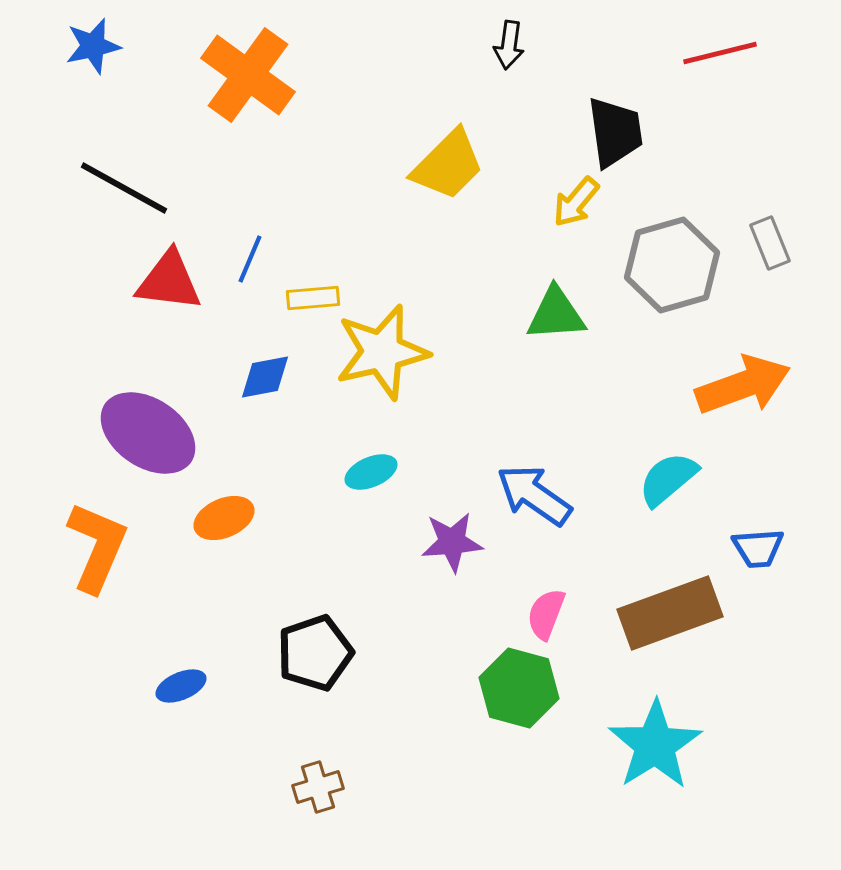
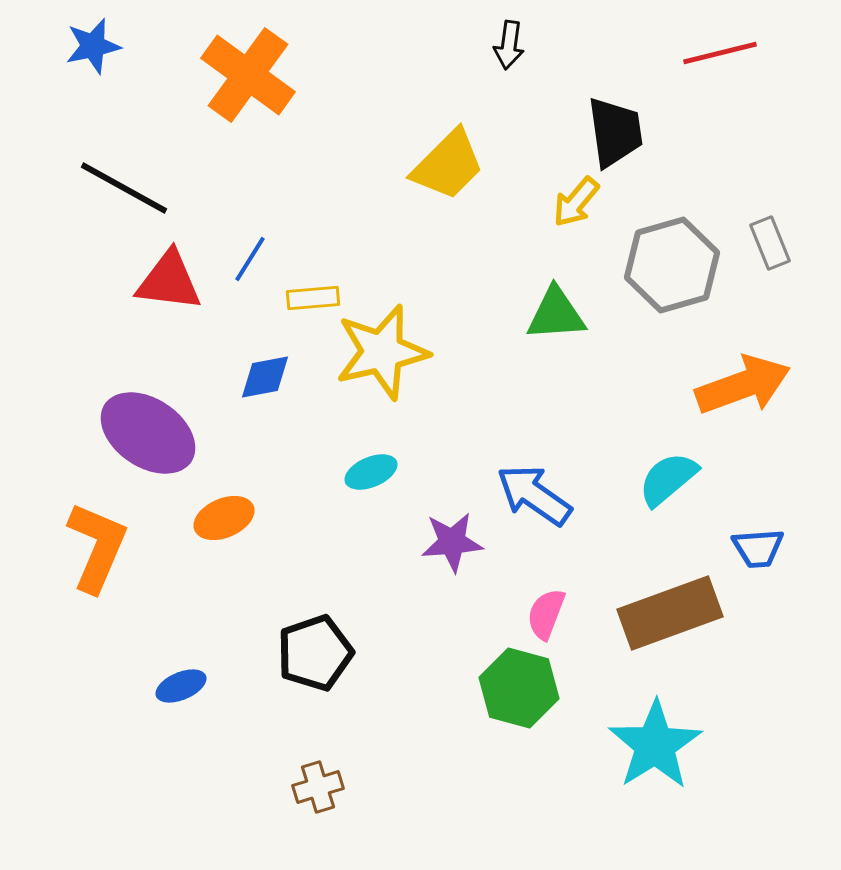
blue line: rotated 9 degrees clockwise
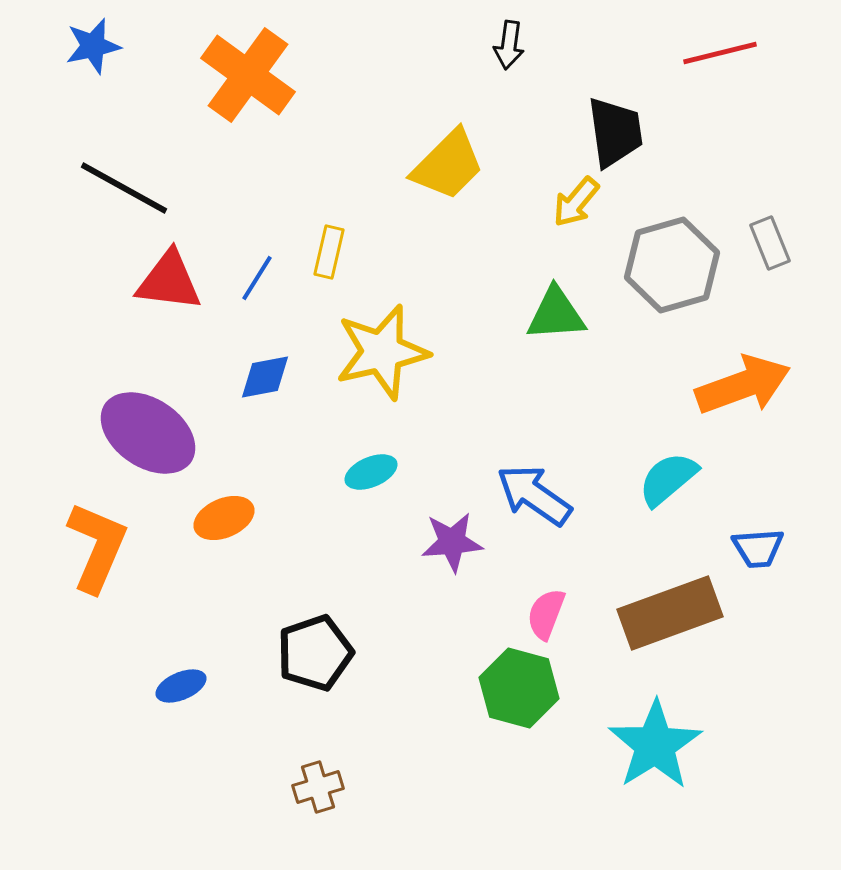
blue line: moved 7 px right, 19 px down
yellow rectangle: moved 16 px right, 46 px up; rotated 72 degrees counterclockwise
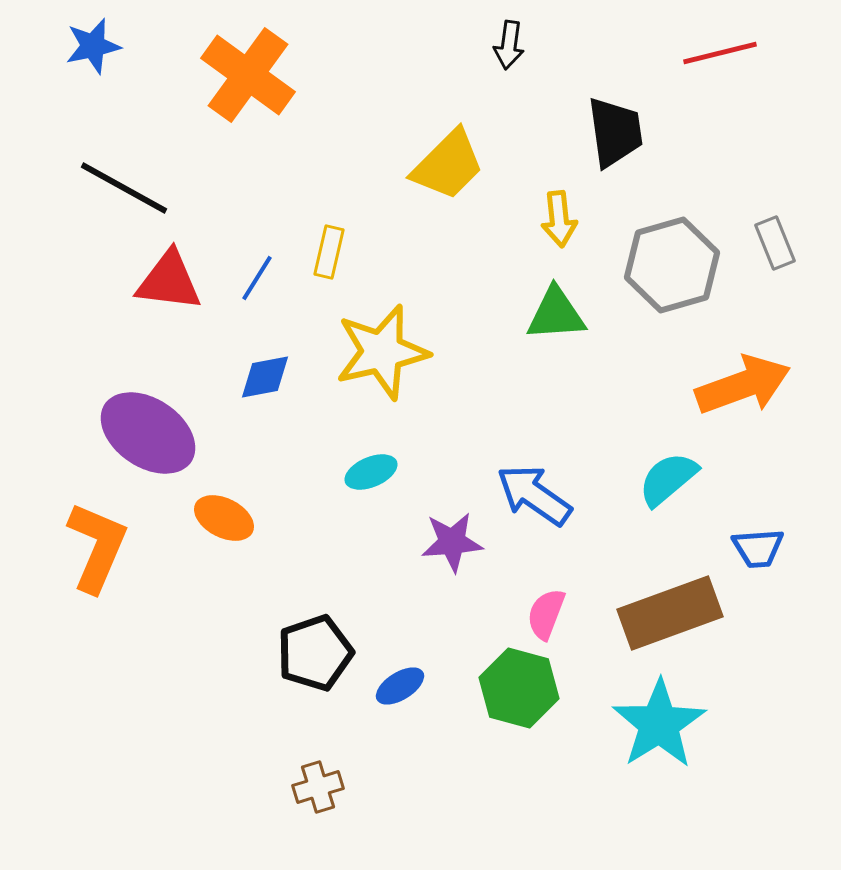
yellow arrow: moved 17 px left, 17 px down; rotated 46 degrees counterclockwise
gray rectangle: moved 5 px right
orange ellipse: rotated 50 degrees clockwise
blue ellipse: moved 219 px right; rotated 9 degrees counterclockwise
cyan star: moved 4 px right, 21 px up
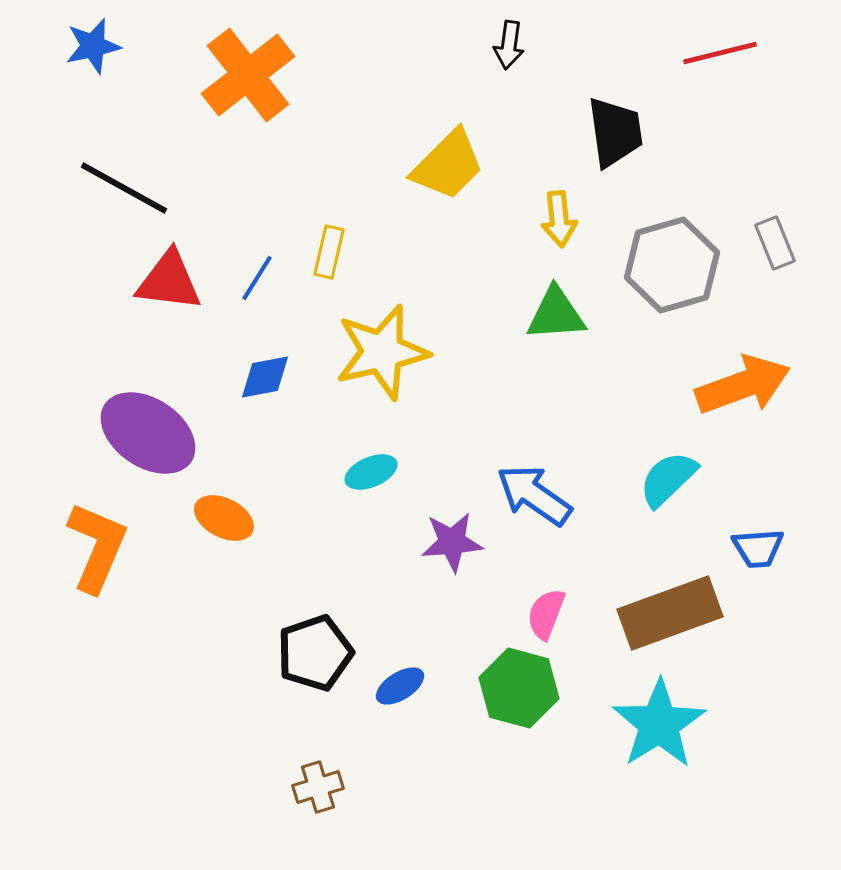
orange cross: rotated 16 degrees clockwise
cyan semicircle: rotated 4 degrees counterclockwise
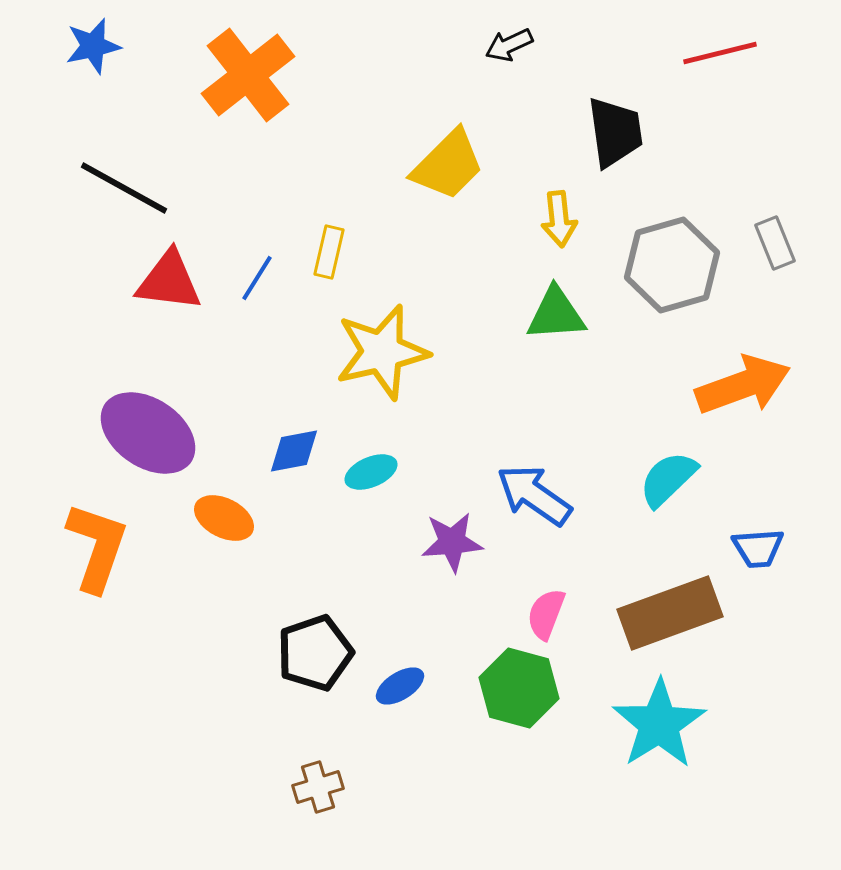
black arrow: rotated 57 degrees clockwise
blue diamond: moved 29 px right, 74 px down
orange L-shape: rotated 4 degrees counterclockwise
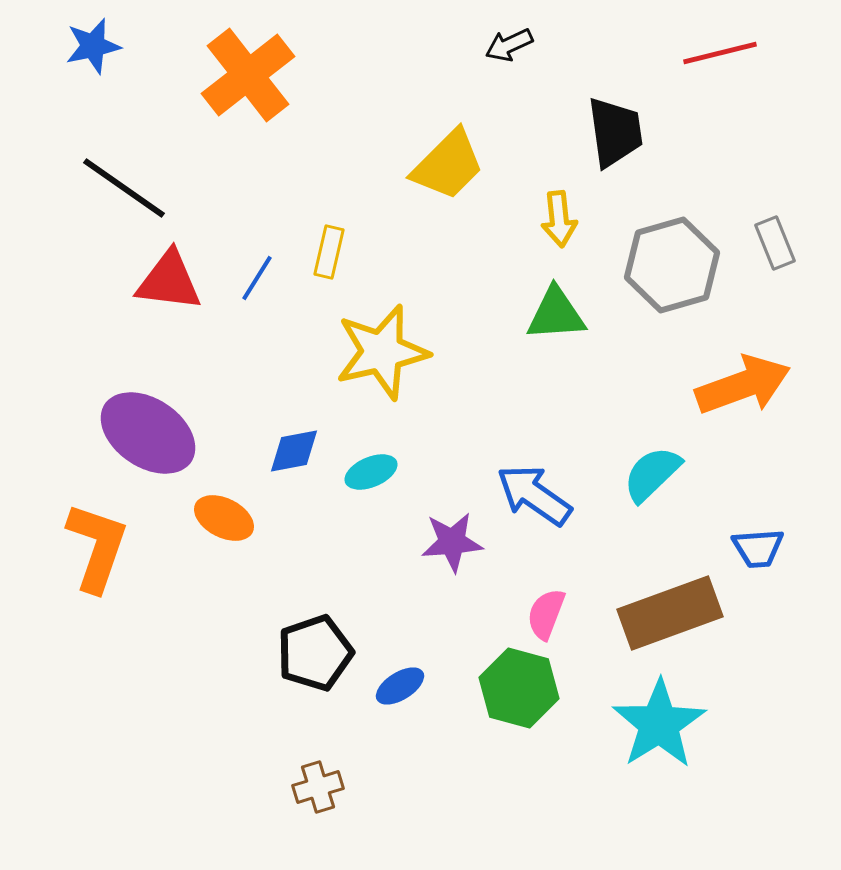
black line: rotated 6 degrees clockwise
cyan semicircle: moved 16 px left, 5 px up
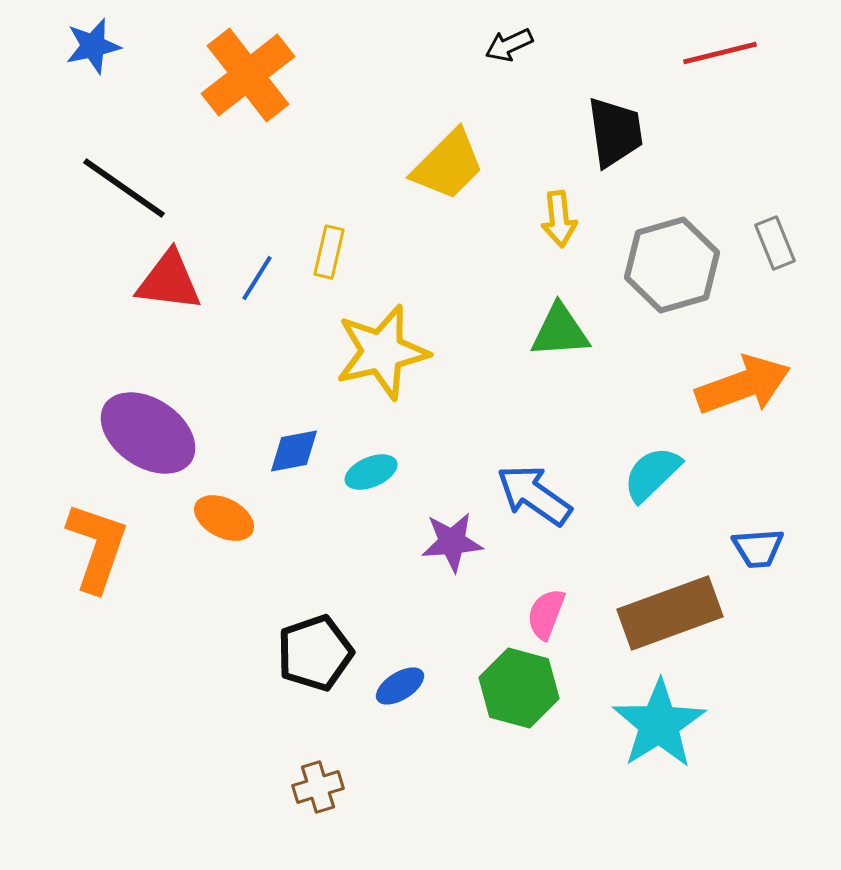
green triangle: moved 4 px right, 17 px down
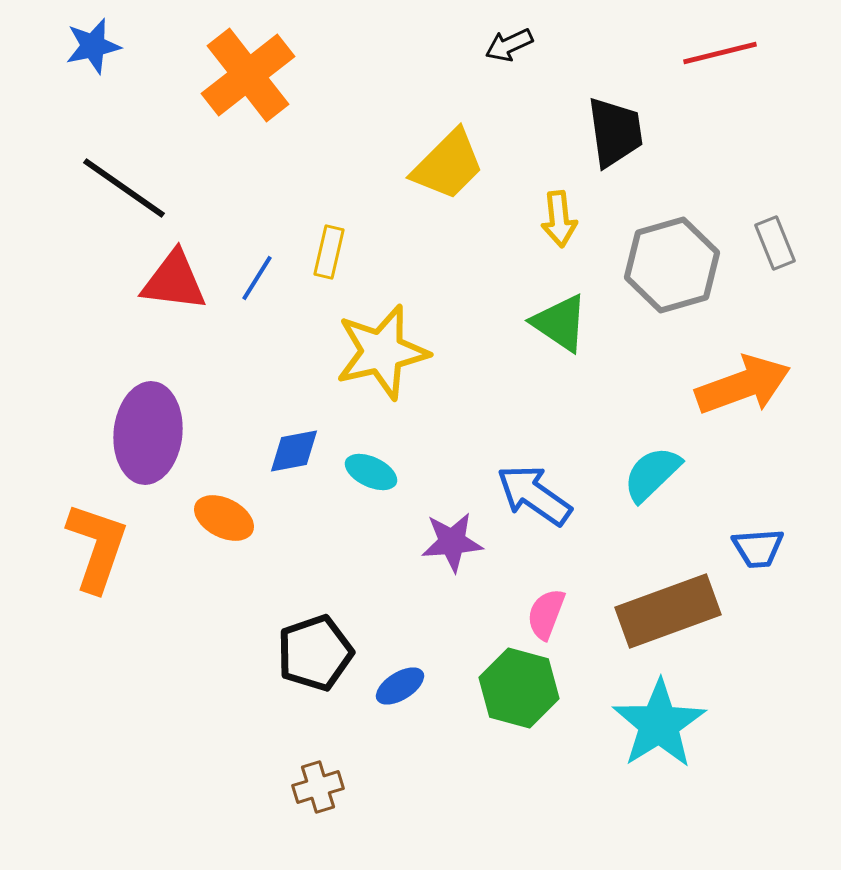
red triangle: moved 5 px right
green triangle: moved 8 px up; rotated 38 degrees clockwise
purple ellipse: rotated 62 degrees clockwise
cyan ellipse: rotated 48 degrees clockwise
brown rectangle: moved 2 px left, 2 px up
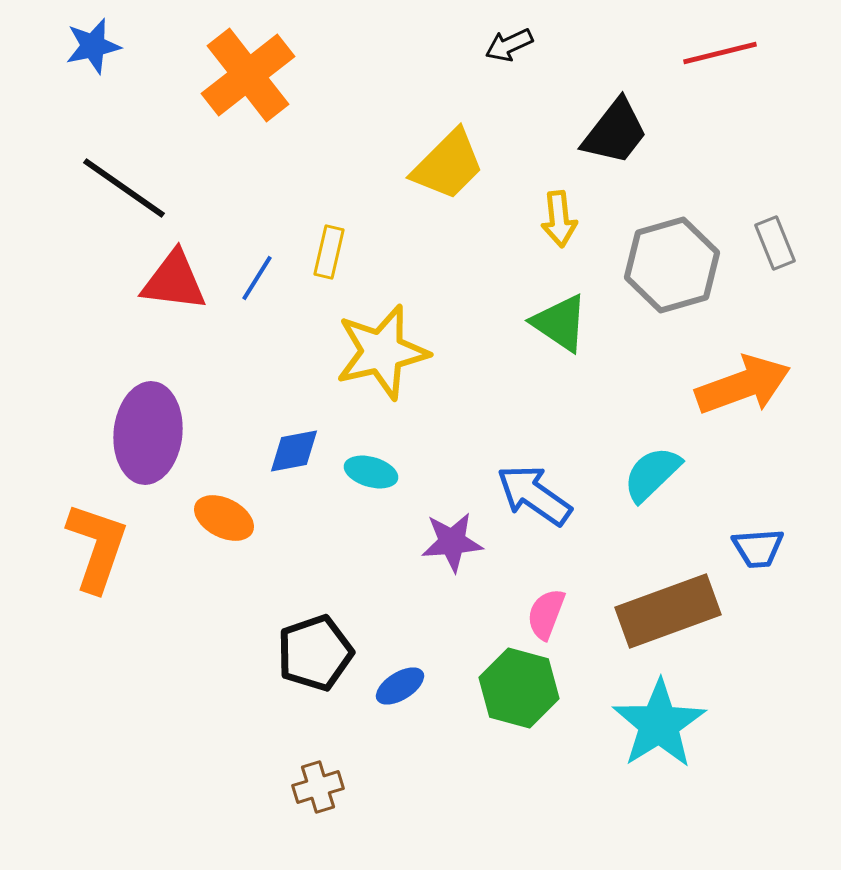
black trapezoid: rotated 46 degrees clockwise
cyan ellipse: rotated 9 degrees counterclockwise
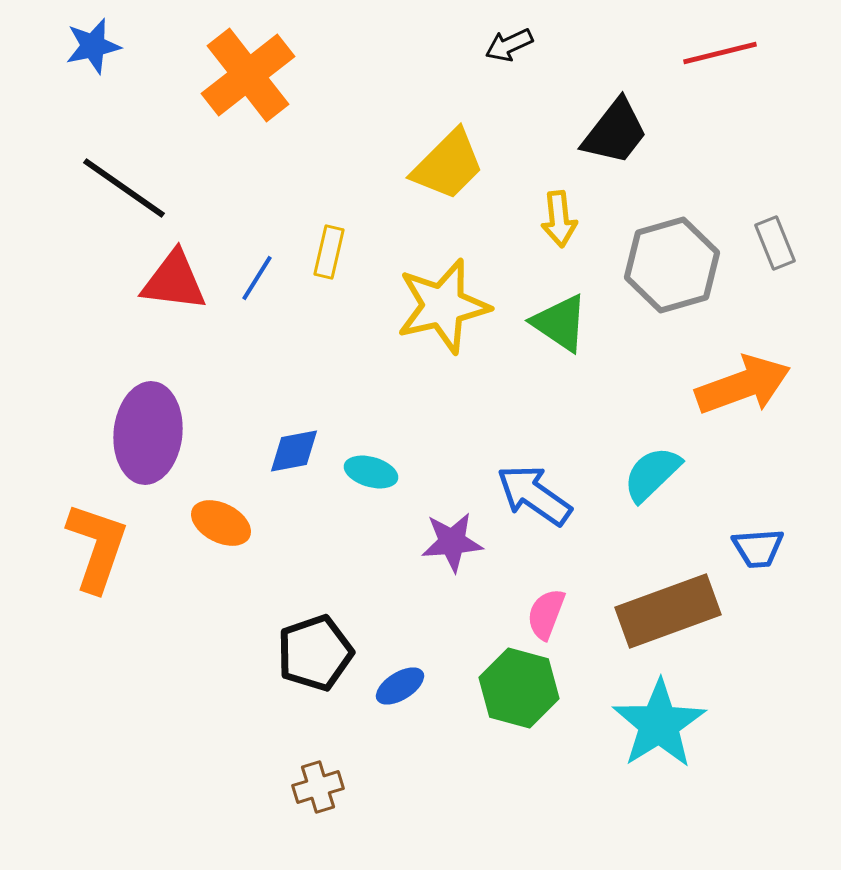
yellow star: moved 61 px right, 46 px up
orange ellipse: moved 3 px left, 5 px down
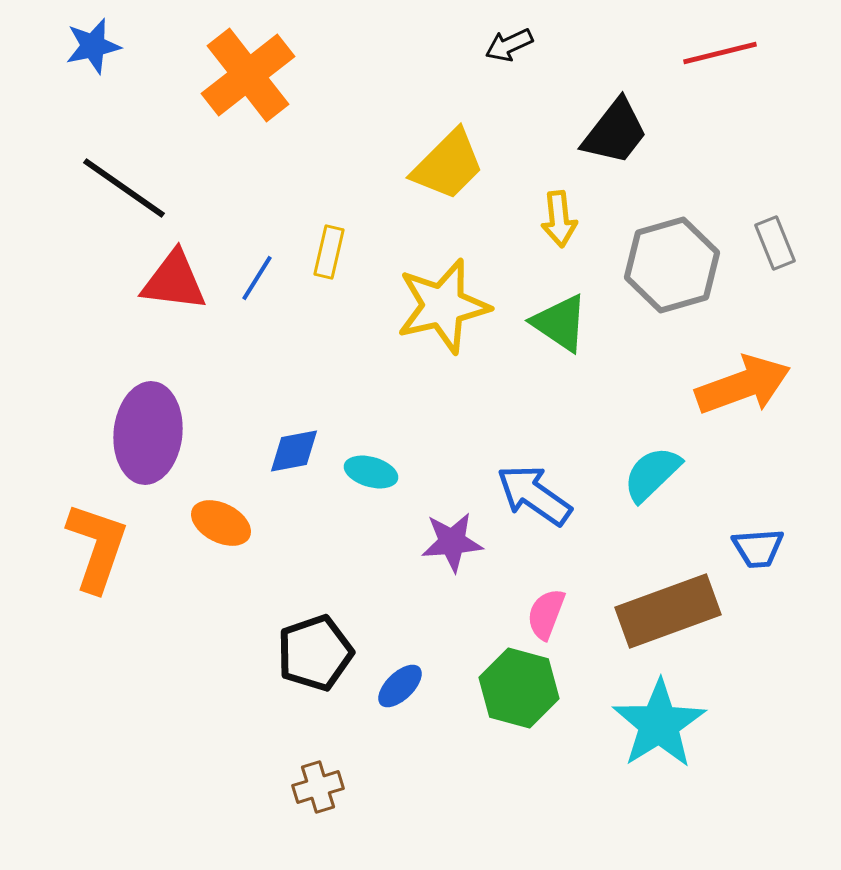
blue ellipse: rotated 12 degrees counterclockwise
